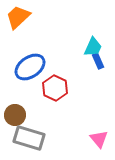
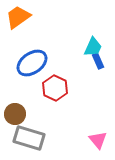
orange trapezoid: rotated 8 degrees clockwise
blue ellipse: moved 2 px right, 4 px up
brown circle: moved 1 px up
pink triangle: moved 1 px left, 1 px down
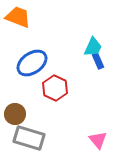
orange trapezoid: rotated 56 degrees clockwise
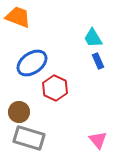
cyan trapezoid: moved 9 px up; rotated 125 degrees clockwise
brown circle: moved 4 px right, 2 px up
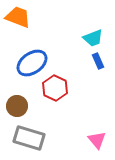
cyan trapezoid: rotated 80 degrees counterclockwise
brown circle: moved 2 px left, 6 px up
pink triangle: moved 1 px left
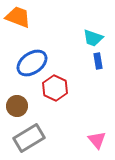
cyan trapezoid: rotated 40 degrees clockwise
blue rectangle: rotated 14 degrees clockwise
gray rectangle: rotated 48 degrees counterclockwise
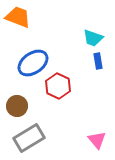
blue ellipse: moved 1 px right
red hexagon: moved 3 px right, 2 px up
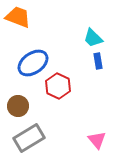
cyan trapezoid: rotated 25 degrees clockwise
brown circle: moved 1 px right
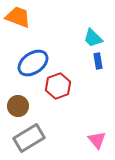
red hexagon: rotated 15 degrees clockwise
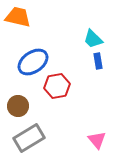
orange trapezoid: rotated 8 degrees counterclockwise
cyan trapezoid: moved 1 px down
blue ellipse: moved 1 px up
red hexagon: moved 1 px left; rotated 10 degrees clockwise
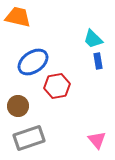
gray rectangle: rotated 12 degrees clockwise
